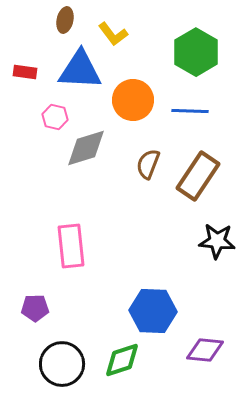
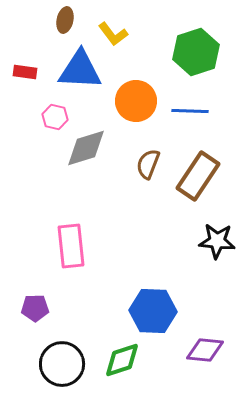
green hexagon: rotated 12 degrees clockwise
orange circle: moved 3 px right, 1 px down
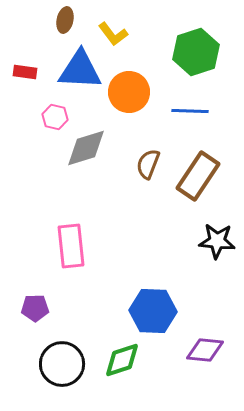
orange circle: moved 7 px left, 9 px up
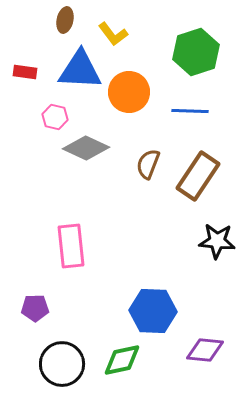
gray diamond: rotated 42 degrees clockwise
green diamond: rotated 6 degrees clockwise
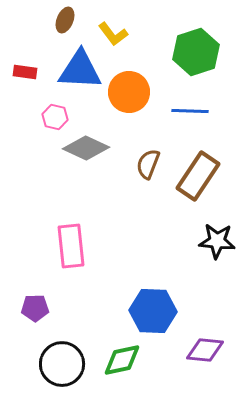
brown ellipse: rotated 10 degrees clockwise
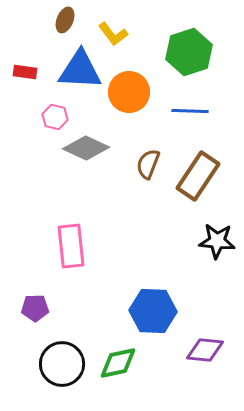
green hexagon: moved 7 px left
green diamond: moved 4 px left, 3 px down
